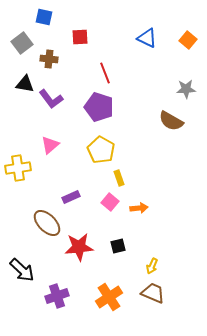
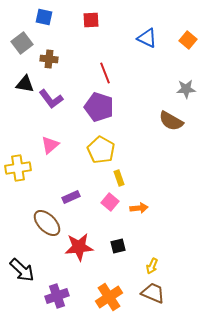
red square: moved 11 px right, 17 px up
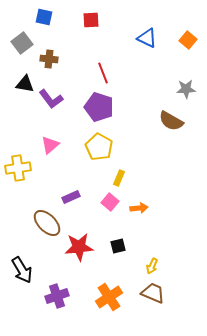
red line: moved 2 px left
yellow pentagon: moved 2 px left, 3 px up
yellow rectangle: rotated 42 degrees clockwise
black arrow: rotated 16 degrees clockwise
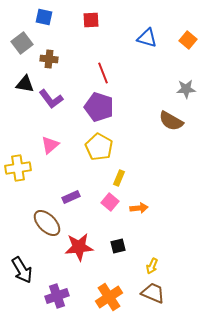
blue triangle: rotated 10 degrees counterclockwise
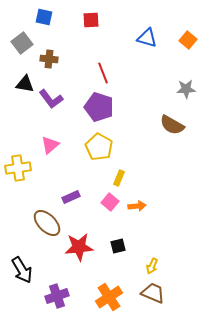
brown semicircle: moved 1 px right, 4 px down
orange arrow: moved 2 px left, 2 px up
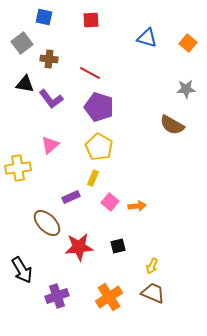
orange square: moved 3 px down
red line: moved 13 px left; rotated 40 degrees counterclockwise
yellow rectangle: moved 26 px left
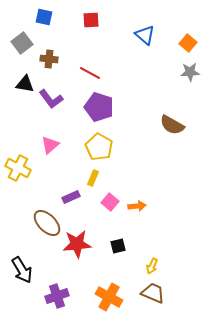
blue triangle: moved 2 px left, 3 px up; rotated 25 degrees clockwise
gray star: moved 4 px right, 17 px up
yellow cross: rotated 35 degrees clockwise
red star: moved 2 px left, 3 px up
orange cross: rotated 28 degrees counterclockwise
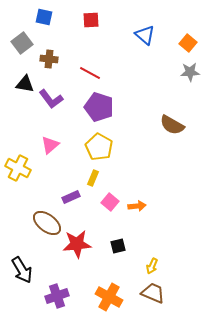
brown ellipse: rotated 8 degrees counterclockwise
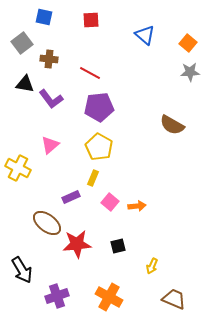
purple pentagon: rotated 24 degrees counterclockwise
brown trapezoid: moved 21 px right, 6 px down
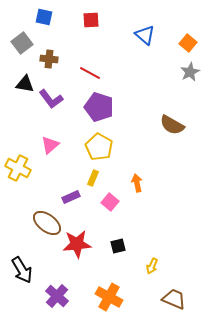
gray star: rotated 24 degrees counterclockwise
purple pentagon: rotated 24 degrees clockwise
orange arrow: moved 23 px up; rotated 96 degrees counterclockwise
purple cross: rotated 30 degrees counterclockwise
